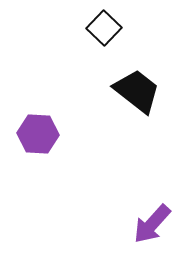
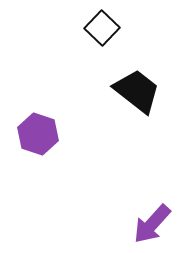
black square: moved 2 px left
purple hexagon: rotated 15 degrees clockwise
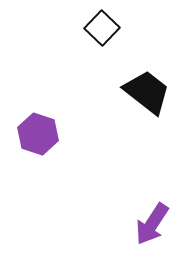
black trapezoid: moved 10 px right, 1 px down
purple arrow: rotated 9 degrees counterclockwise
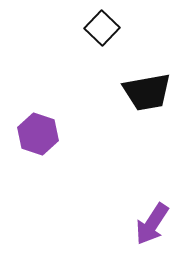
black trapezoid: rotated 132 degrees clockwise
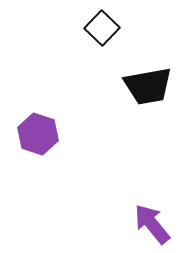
black trapezoid: moved 1 px right, 6 px up
purple arrow: rotated 108 degrees clockwise
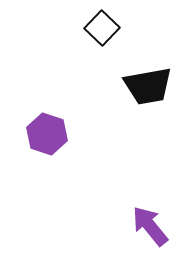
purple hexagon: moved 9 px right
purple arrow: moved 2 px left, 2 px down
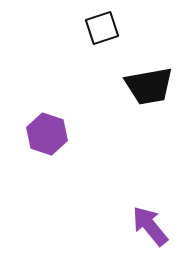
black square: rotated 28 degrees clockwise
black trapezoid: moved 1 px right
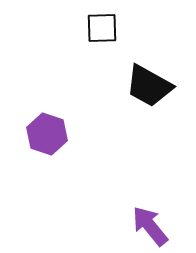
black square: rotated 16 degrees clockwise
black trapezoid: rotated 39 degrees clockwise
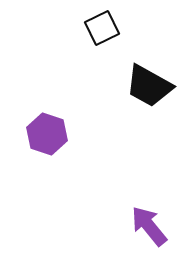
black square: rotated 24 degrees counterclockwise
purple arrow: moved 1 px left
